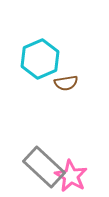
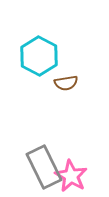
cyan hexagon: moved 1 px left, 3 px up; rotated 9 degrees counterclockwise
gray rectangle: rotated 21 degrees clockwise
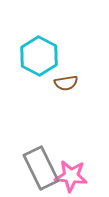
gray rectangle: moved 3 px left, 1 px down
pink star: rotated 24 degrees counterclockwise
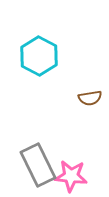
brown semicircle: moved 24 px right, 15 px down
gray rectangle: moved 3 px left, 3 px up
